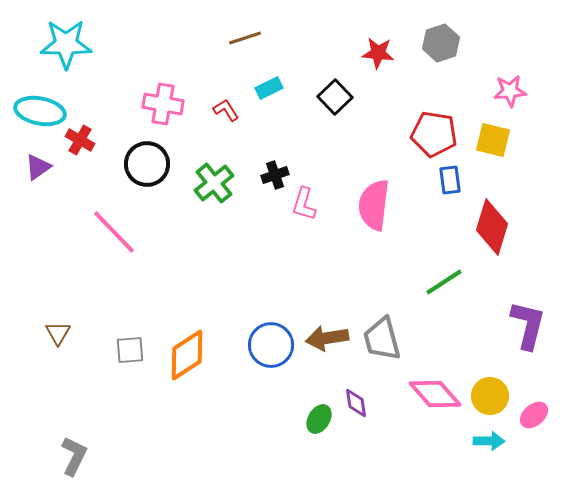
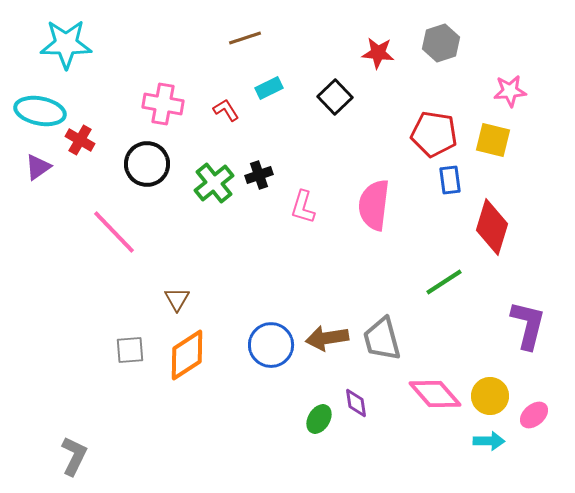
black cross: moved 16 px left
pink L-shape: moved 1 px left, 3 px down
brown triangle: moved 119 px right, 34 px up
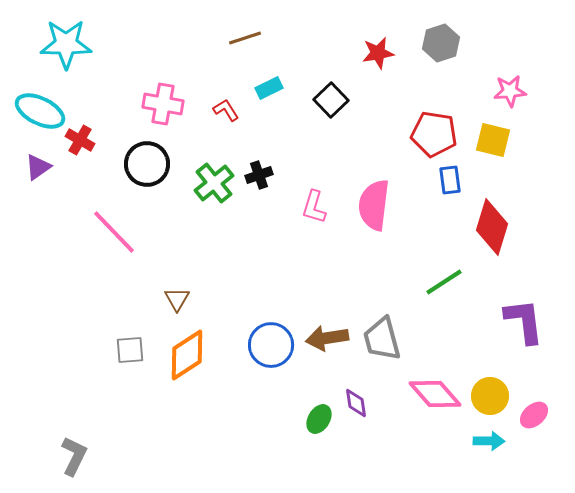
red star: rotated 16 degrees counterclockwise
black square: moved 4 px left, 3 px down
cyan ellipse: rotated 15 degrees clockwise
pink L-shape: moved 11 px right
purple L-shape: moved 4 px left, 4 px up; rotated 21 degrees counterclockwise
